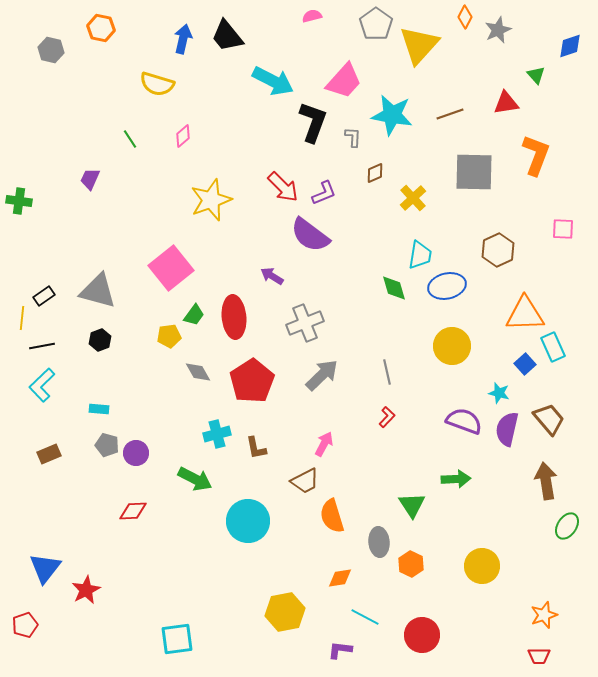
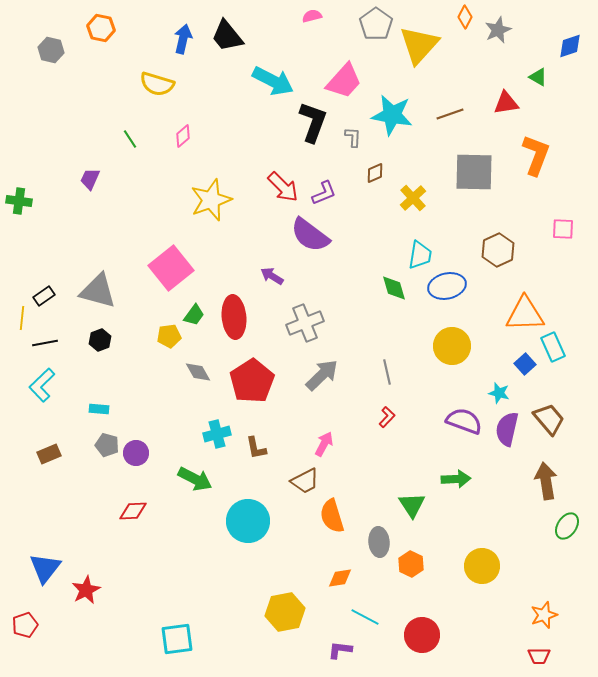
green triangle at (536, 75): moved 2 px right, 2 px down; rotated 18 degrees counterclockwise
black line at (42, 346): moved 3 px right, 3 px up
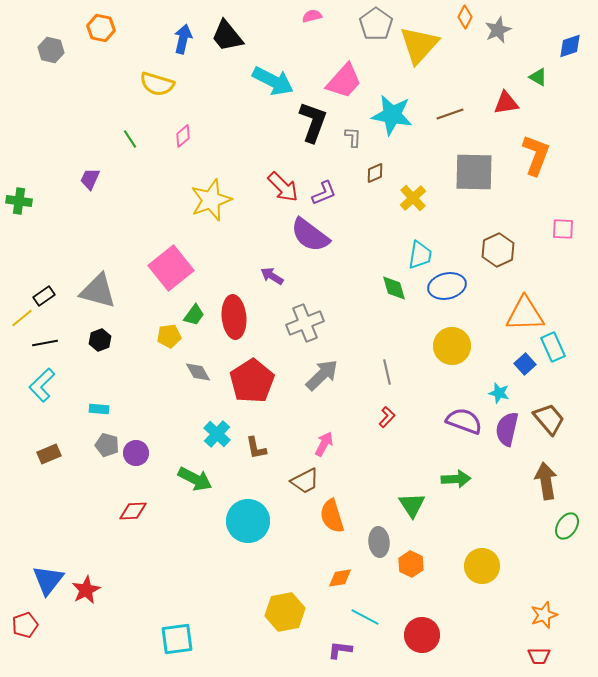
yellow line at (22, 318): rotated 45 degrees clockwise
cyan cross at (217, 434): rotated 32 degrees counterclockwise
blue triangle at (45, 568): moved 3 px right, 12 px down
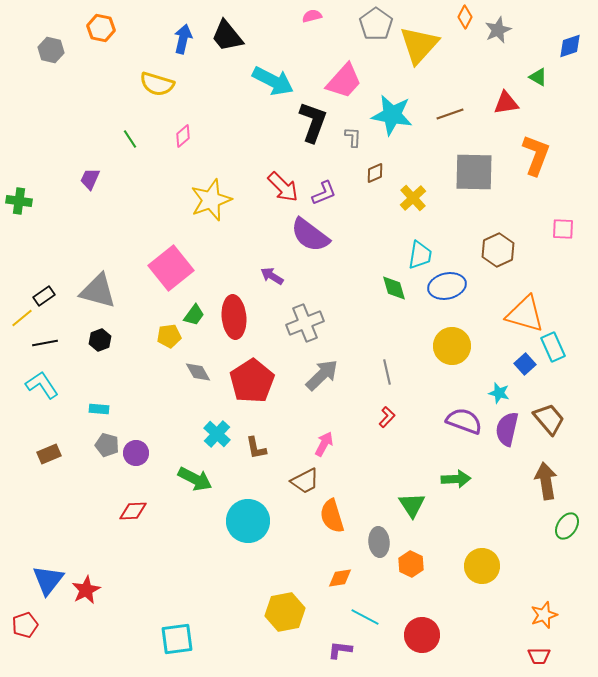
orange triangle at (525, 314): rotated 18 degrees clockwise
cyan L-shape at (42, 385): rotated 100 degrees clockwise
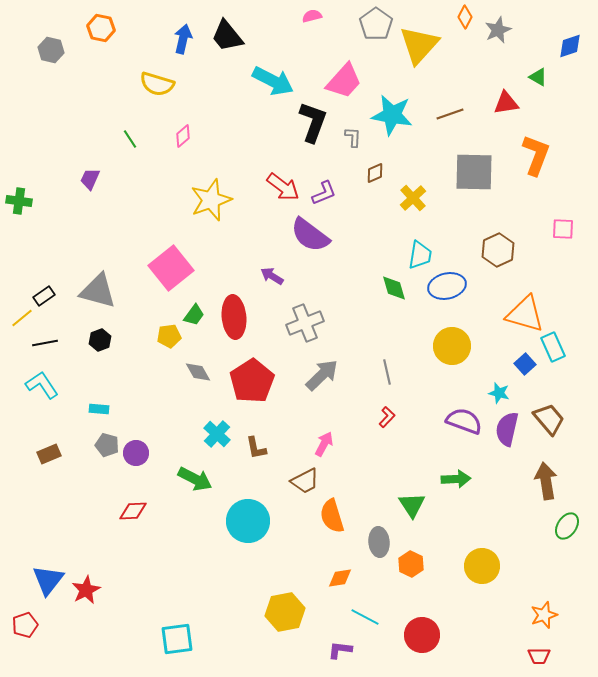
red arrow at (283, 187): rotated 8 degrees counterclockwise
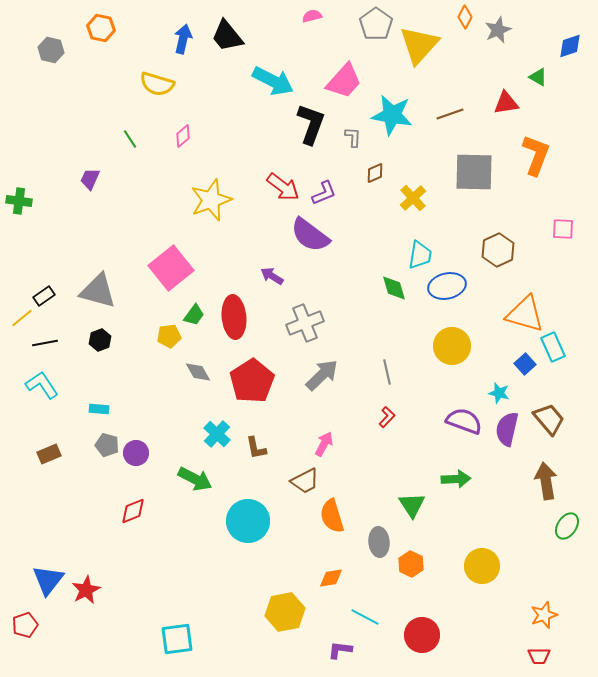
black L-shape at (313, 122): moved 2 px left, 2 px down
red diamond at (133, 511): rotated 20 degrees counterclockwise
orange diamond at (340, 578): moved 9 px left
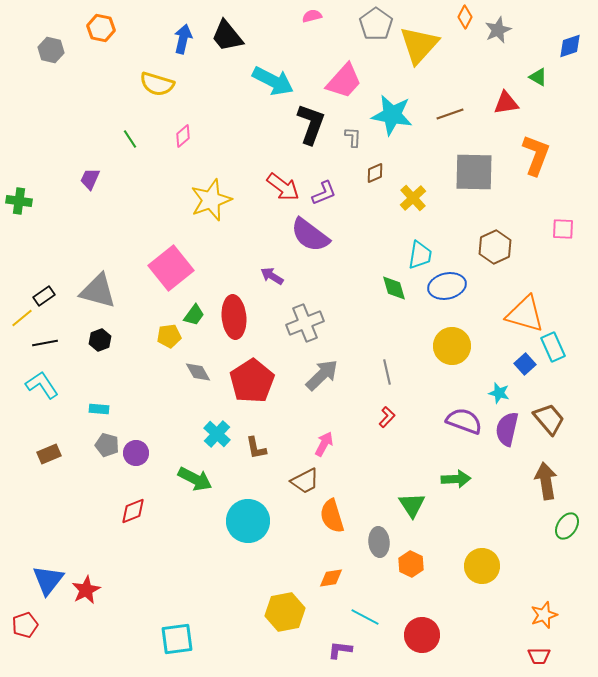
brown hexagon at (498, 250): moved 3 px left, 3 px up
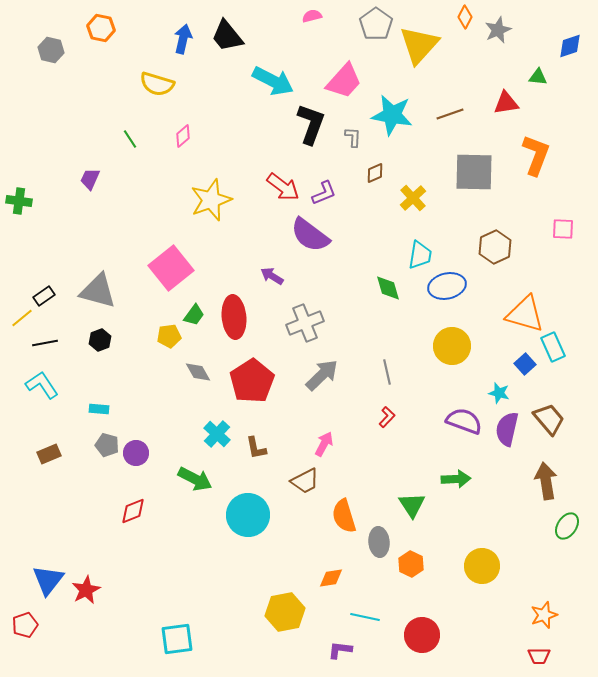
green triangle at (538, 77): rotated 24 degrees counterclockwise
green diamond at (394, 288): moved 6 px left
orange semicircle at (332, 516): moved 12 px right
cyan circle at (248, 521): moved 6 px up
cyan line at (365, 617): rotated 16 degrees counterclockwise
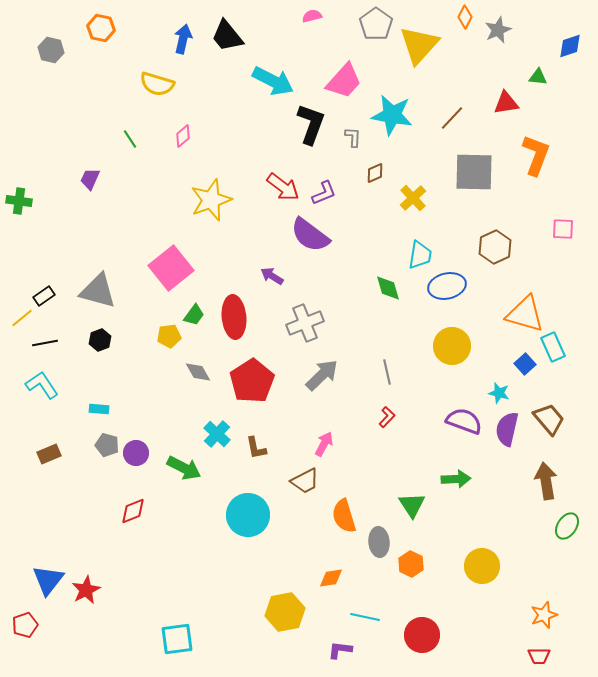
brown line at (450, 114): moved 2 px right, 4 px down; rotated 28 degrees counterclockwise
green arrow at (195, 479): moved 11 px left, 11 px up
